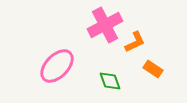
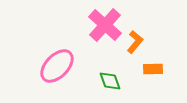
pink cross: rotated 20 degrees counterclockwise
orange L-shape: rotated 25 degrees counterclockwise
orange rectangle: rotated 36 degrees counterclockwise
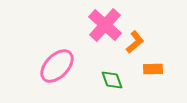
orange L-shape: rotated 10 degrees clockwise
green diamond: moved 2 px right, 1 px up
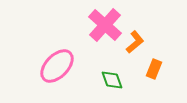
orange rectangle: moved 1 px right; rotated 66 degrees counterclockwise
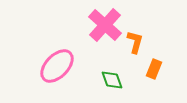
orange L-shape: rotated 35 degrees counterclockwise
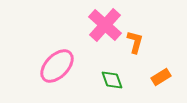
orange rectangle: moved 7 px right, 8 px down; rotated 36 degrees clockwise
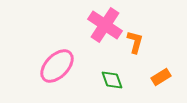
pink cross: rotated 8 degrees counterclockwise
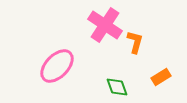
green diamond: moved 5 px right, 7 px down
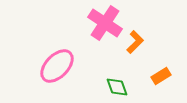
pink cross: moved 2 px up
orange L-shape: rotated 30 degrees clockwise
orange rectangle: moved 1 px up
